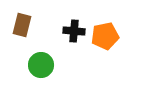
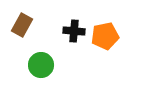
brown rectangle: rotated 15 degrees clockwise
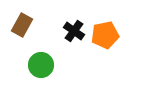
black cross: rotated 30 degrees clockwise
orange pentagon: moved 1 px up
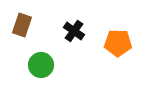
brown rectangle: rotated 10 degrees counterclockwise
orange pentagon: moved 13 px right, 8 px down; rotated 12 degrees clockwise
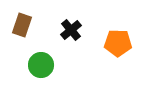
black cross: moved 3 px left, 1 px up; rotated 15 degrees clockwise
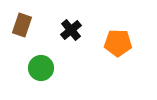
green circle: moved 3 px down
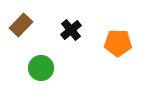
brown rectangle: moved 1 px left; rotated 25 degrees clockwise
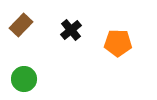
green circle: moved 17 px left, 11 px down
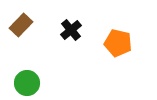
orange pentagon: rotated 12 degrees clockwise
green circle: moved 3 px right, 4 px down
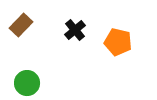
black cross: moved 4 px right
orange pentagon: moved 1 px up
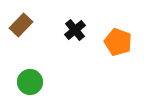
orange pentagon: rotated 8 degrees clockwise
green circle: moved 3 px right, 1 px up
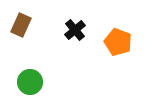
brown rectangle: rotated 20 degrees counterclockwise
